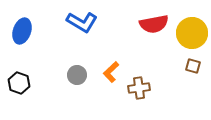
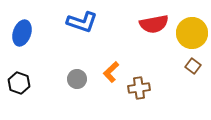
blue L-shape: rotated 12 degrees counterclockwise
blue ellipse: moved 2 px down
brown square: rotated 21 degrees clockwise
gray circle: moved 4 px down
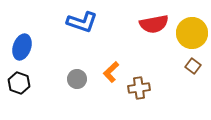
blue ellipse: moved 14 px down
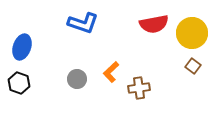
blue L-shape: moved 1 px right, 1 px down
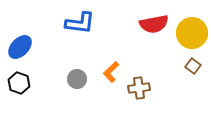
blue L-shape: moved 3 px left; rotated 12 degrees counterclockwise
blue ellipse: moved 2 px left; rotated 25 degrees clockwise
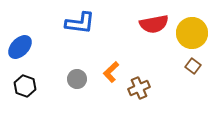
black hexagon: moved 6 px right, 3 px down
brown cross: rotated 15 degrees counterclockwise
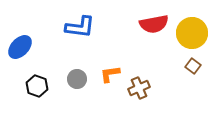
blue L-shape: moved 4 px down
orange L-shape: moved 1 px left, 2 px down; rotated 35 degrees clockwise
black hexagon: moved 12 px right
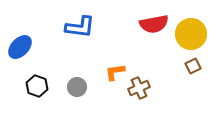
yellow circle: moved 1 px left, 1 px down
brown square: rotated 28 degrees clockwise
orange L-shape: moved 5 px right, 2 px up
gray circle: moved 8 px down
